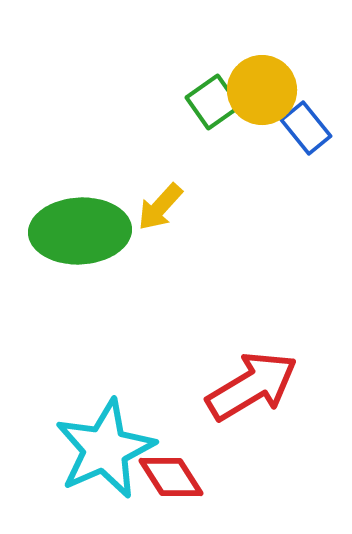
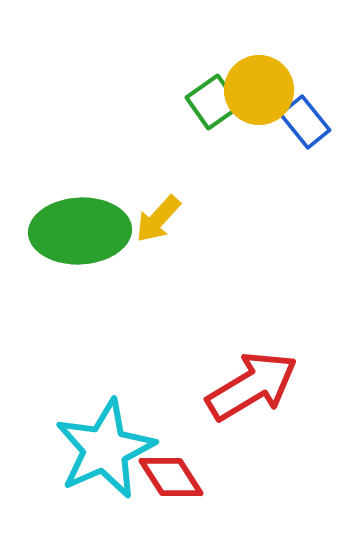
yellow circle: moved 3 px left
blue rectangle: moved 1 px left, 6 px up
yellow arrow: moved 2 px left, 12 px down
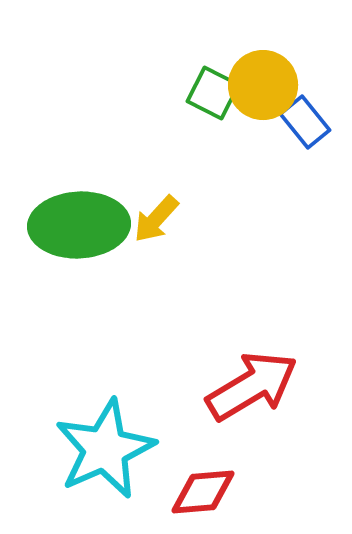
yellow circle: moved 4 px right, 5 px up
green square: moved 9 px up; rotated 28 degrees counterclockwise
yellow arrow: moved 2 px left
green ellipse: moved 1 px left, 6 px up
red diamond: moved 32 px right, 15 px down; rotated 62 degrees counterclockwise
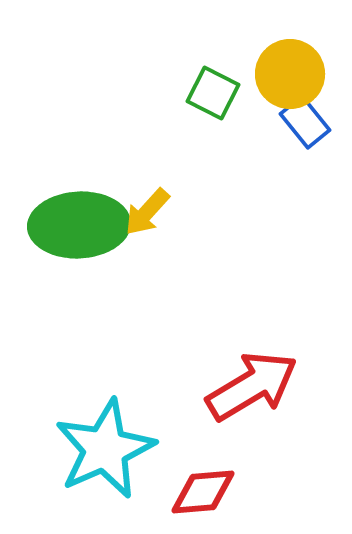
yellow circle: moved 27 px right, 11 px up
yellow arrow: moved 9 px left, 7 px up
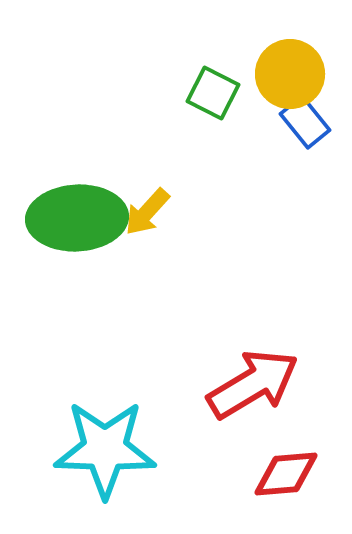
green ellipse: moved 2 px left, 7 px up
red arrow: moved 1 px right, 2 px up
cyan star: rotated 26 degrees clockwise
red diamond: moved 83 px right, 18 px up
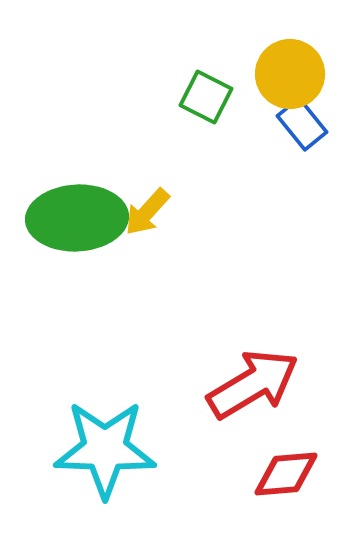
green square: moved 7 px left, 4 px down
blue rectangle: moved 3 px left, 2 px down
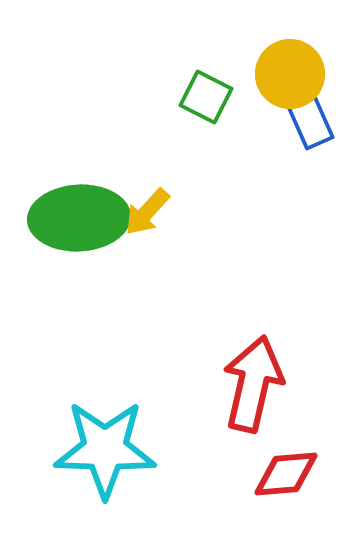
blue rectangle: moved 9 px right, 1 px up; rotated 15 degrees clockwise
green ellipse: moved 2 px right
red arrow: rotated 46 degrees counterclockwise
